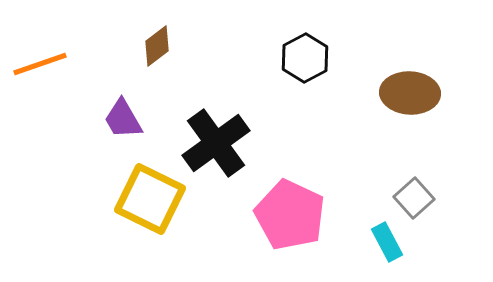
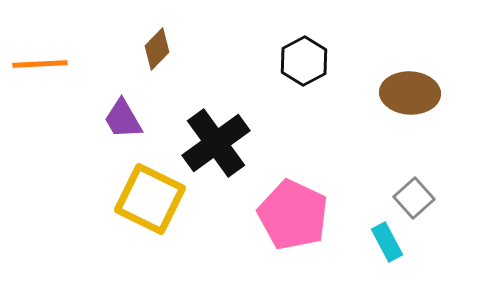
brown diamond: moved 3 px down; rotated 9 degrees counterclockwise
black hexagon: moved 1 px left, 3 px down
orange line: rotated 16 degrees clockwise
pink pentagon: moved 3 px right
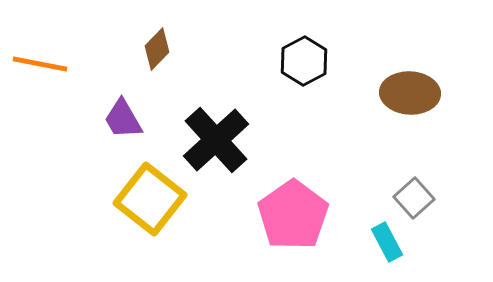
orange line: rotated 14 degrees clockwise
black cross: moved 3 px up; rotated 6 degrees counterclockwise
yellow square: rotated 12 degrees clockwise
pink pentagon: rotated 12 degrees clockwise
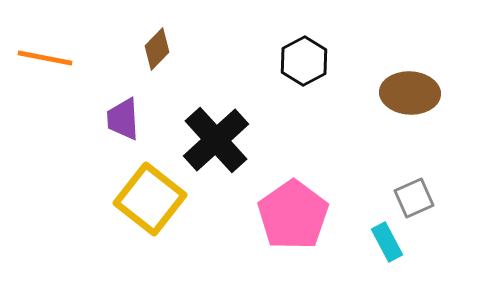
orange line: moved 5 px right, 6 px up
purple trapezoid: rotated 27 degrees clockwise
gray square: rotated 18 degrees clockwise
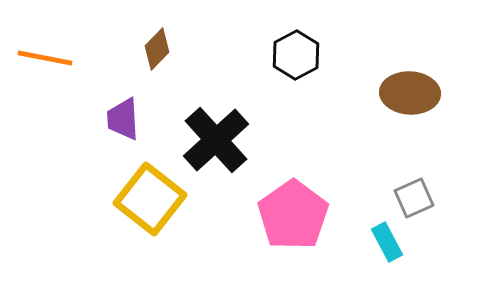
black hexagon: moved 8 px left, 6 px up
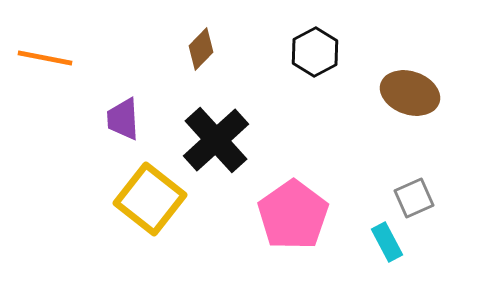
brown diamond: moved 44 px right
black hexagon: moved 19 px right, 3 px up
brown ellipse: rotated 16 degrees clockwise
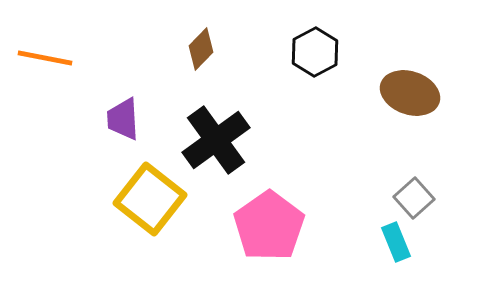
black cross: rotated 6 degrees clockwise
gray square: rotated 18 degrees counterclockwise
pink pentagon: moved 24 px left, 11 px down
cyan rectangle: moved 9 px right; rotated 6 degrees clockwise
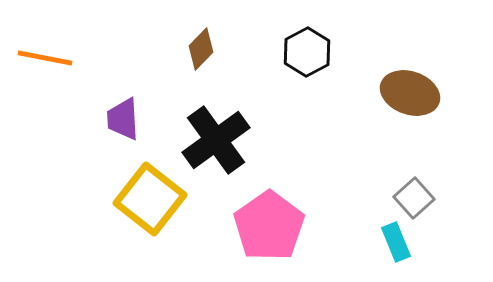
black hexagon: moved 8 px left
